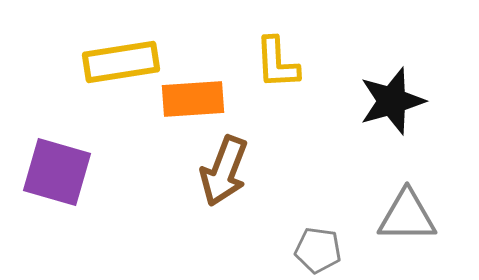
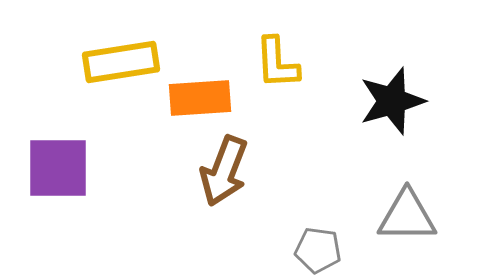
orange rectangle: moved 7 px right, 1 px up
purple square: moved 1 px right, 4 px up; rotated 16 degrees counterclockwise
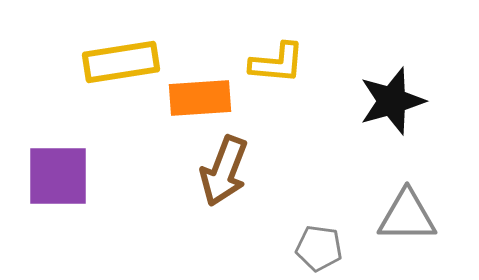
yellow L-shape: rotated 82 degrees counterclockwise
purple square: moved 8 px down
gray pentagon: moved 1 px right, 2 px up
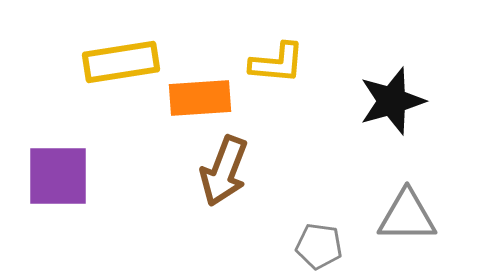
gray pentagon: moved 2 px up
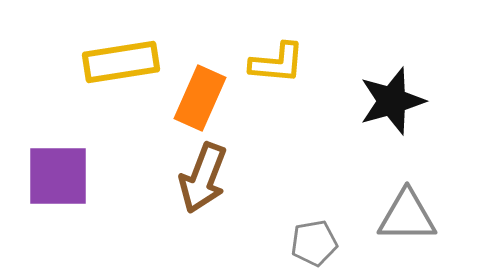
orange rectangle: rotated 62 degrees counterclockwise
brown arrow: moved 21 px left, 7 px down
gray pentagon: moved 5 px left, 3 px up; rotated 18 degrees counterclockwise
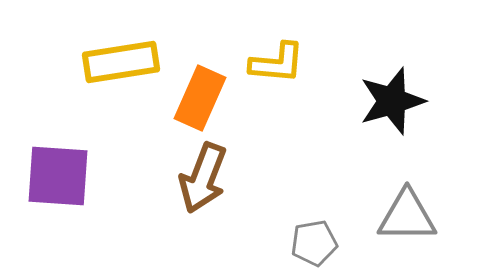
purple square: rotated 4 degrees clockwise
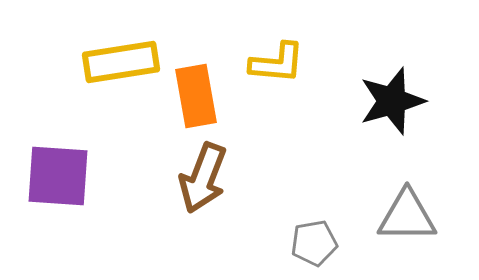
orange rectangle: moved 4 px left, 2 px up; rotated 34 degrees counterclockwise
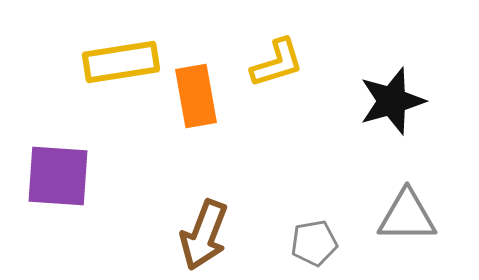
yellow L-shape: rotated 22 degrees counterclockwise
brown arrow: moved 1 px right, 57 px down
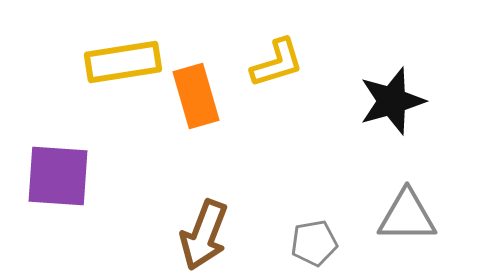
yellow rectangle: moved 2 px right
orange rectangle: rotated 6 degrees counterclockwise
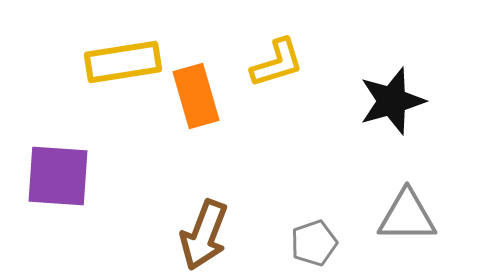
gray pentagon: rotated 9 degrees counterclockwise
